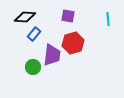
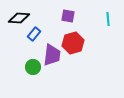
black diamond: moved 6 px left, 1 px down
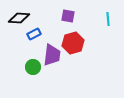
blue rectangle: rotated 24 degrees clockwise
